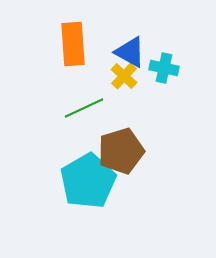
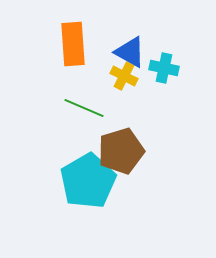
yellow cross: rotated 16 degrees counterclockwise
green line: rotated 48 degrees clockwise
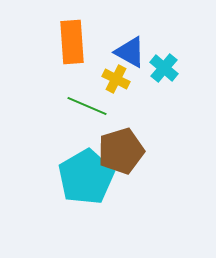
orange rectangle: moved 1 px left, 2 px up
cyan cross: rotated 28 degrees clockwise
yellow cross: moved 8 px left, 3 px down
green line: moved 3 px right, 2 px up
cyan pentagon: moved 2 px left, 4 px up
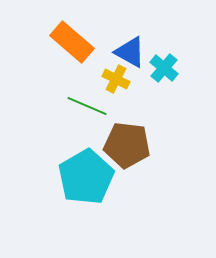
orange rectangle: rotated 45 degrees counterclockwise
brown pentagon: moved 6 px right, 6 px up; rotated 24 degrees clockwise
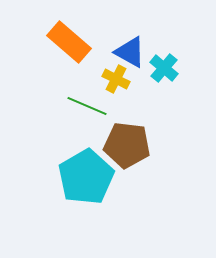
orange rectangle: moved 3 px left
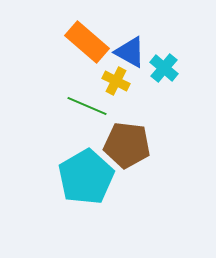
orange rectangle: moved 18 px right
yellow cross: moved 2 px down
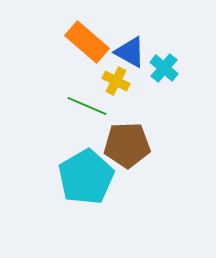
brown pentagon: rotated 9 degrees counterclockwise
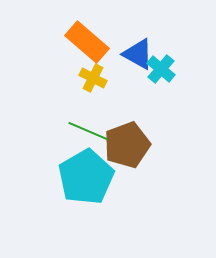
blue triangle: moved 8 px right, 2 px down
cyan cross: moved 3 px left, 1 px down
yellow cross: moved 23 px left, 3 px up
green line: moved 1 px right, 25 px down
brown pentagon: rotated 18 degrees counterclockwise
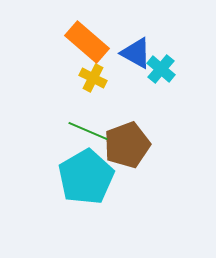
blue triangle: moved 2 px left, 1 px up
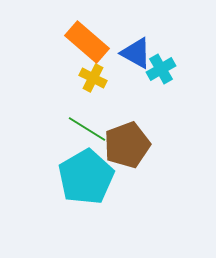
cyan cross: rotated 20 degrees clockwise
green line: moved 1 px left, 2 px up; rotated 9 degrees clockwise
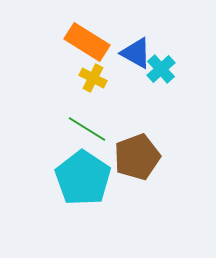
orange rectangle: rotated 9 degrees counterclockwise
cyan cross: rotated 12 degrees counterclockwise
brown pentagon: moved 10 px right, 12 px down
cyan pentagon: moved 3 px left, 1 px down; rotated 8 degrees counterclockwise
